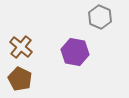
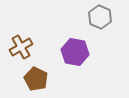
brown cross: rotated 20 degrees clockwise
brown pentagon: moved 16 px right
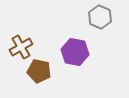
brown pentagon: moved 3 px right, 8 px up; rotated 15 degrees counterclockwise
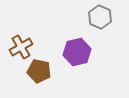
purple hexagon: moved 2 px right; rotated 24 degrees counterclockwise
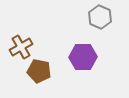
purple hexagon: moved 6 px right, 5 px down; rotated 12 degrees clockwise
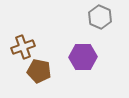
brown cross: moved 2 px right; rotated 10 degrees clockwise
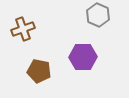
gray hexagon: moved 2 px left, 2 px up
brown cross: moved 18 px up
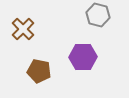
gray hexagon: rotated 10 degrees counterclockwise
brown cross: rotated 25 degrees counterclockwise
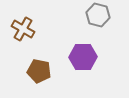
brown cross: rotated 15 degrees counterclockwise
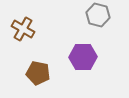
brown pentagon: moved 1 px left, 2 px down
